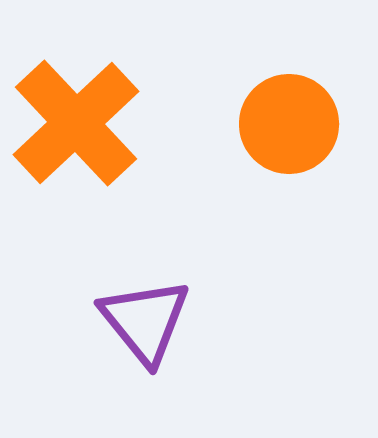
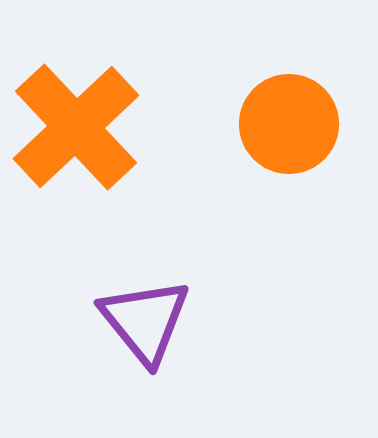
orange cross: moved 4 px down
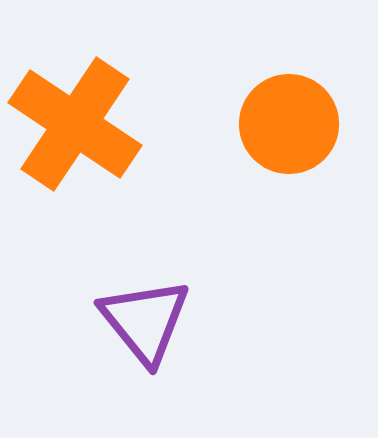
orange cross: moved 1 px left, 3 px up; rotated 13 degrees counterclockwise
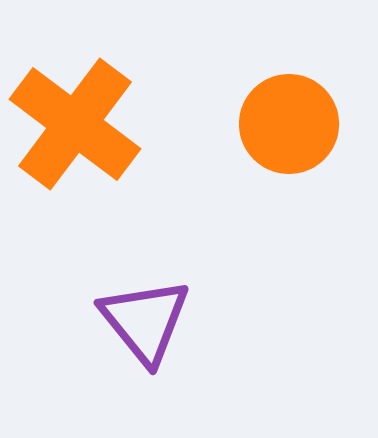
orange cross: rotated 3 degrees clockwise
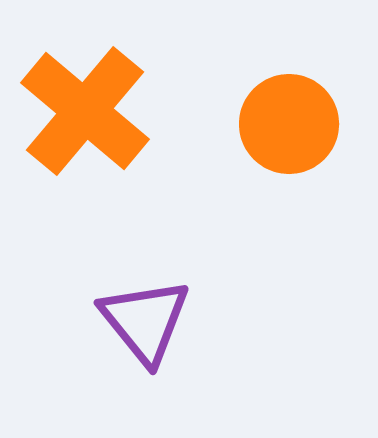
orange cross: moved 10 px right, 13 px up; rotated 3 degrees clockwise
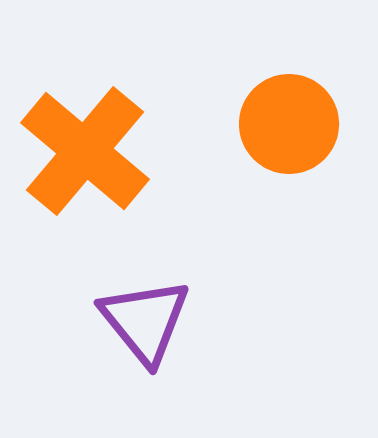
orange cross: moved 40 px down
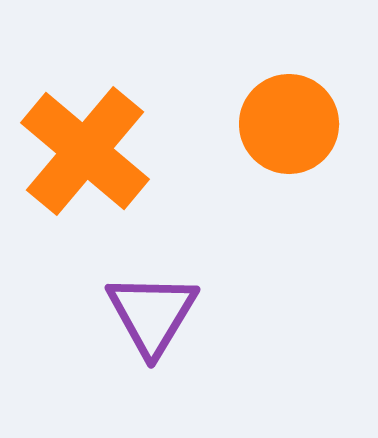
purple triangle: moved 7 px right, 7 px up; rotated 10 degrees clockwise
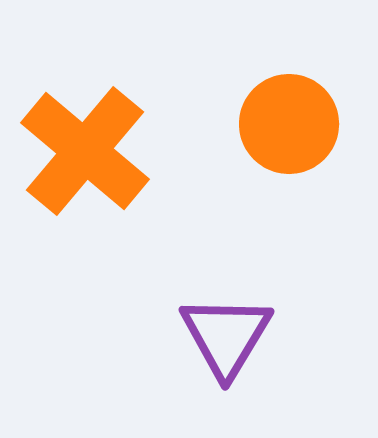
purple triangle: moved 74 px right, 22 px down
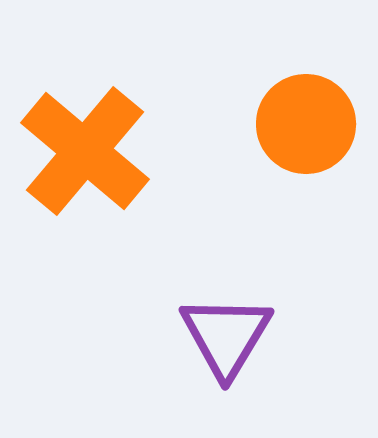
orange circle: moved 17 px right
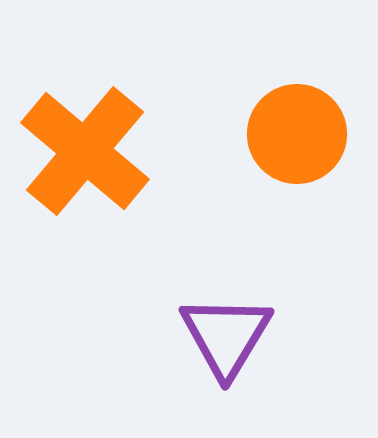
orange circle: moved 9 px left, 10 px down
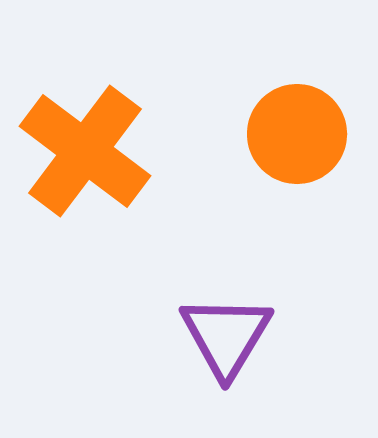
orange cross: rotated 3 degrees counterclockwise
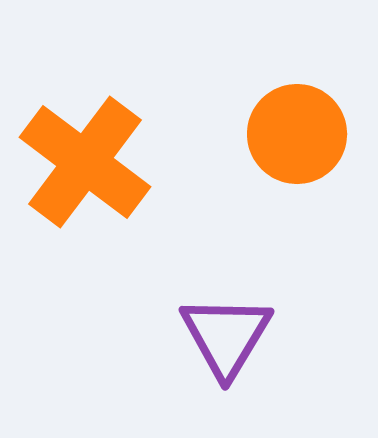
orange cross: moved 11 px down
